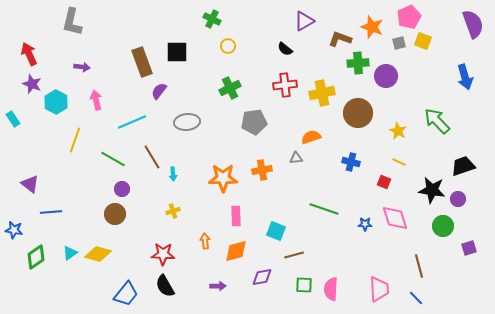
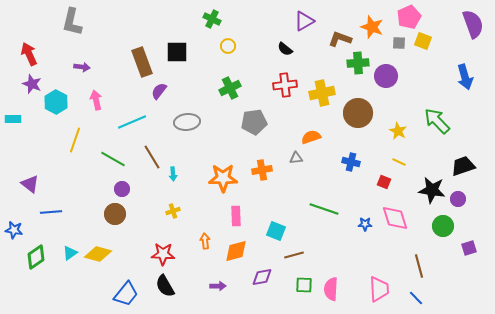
gray square at (399, 43): rotated 16 degrees clockwise
cyan rectangle at (13, 119): rotated 56 degrees counterclockwise
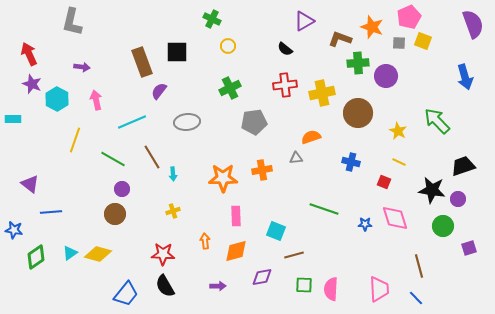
cyan hexagon at (56, 102): moved 1 px right, 3 px up
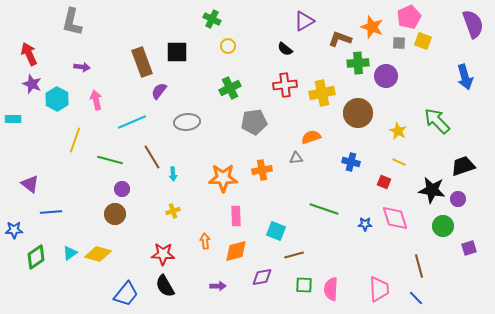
green line at (113, 159): moved 3 px left, 1 px down; rotated 15 degrees counterclockwise
blue star at (14, 230): rotated 12 degrees counterclockwise
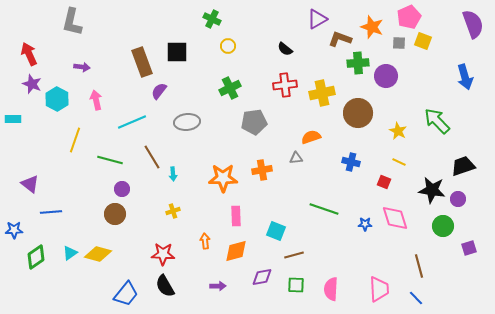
purple triangle at (304, 21): moved 13 px right, 2 px up
green square at (304, 285): moved 8 px left
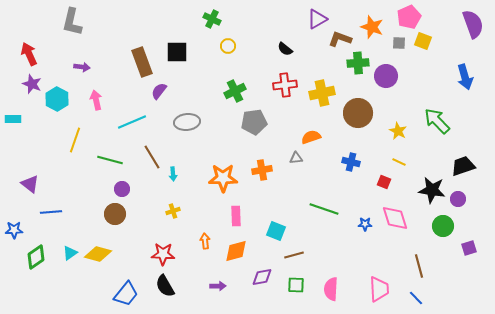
green cross at (230, 88): moved 5 px right, 3 px down
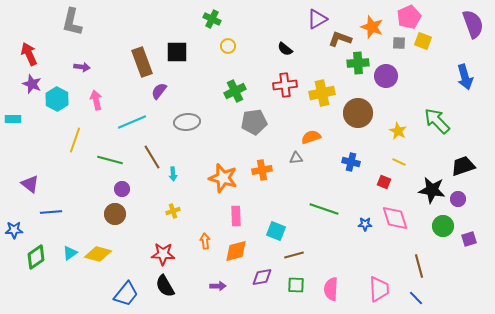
orange star at (223, 178): rotated 16 degrees clockwise
purple square at (469, 248): moved 9 px up
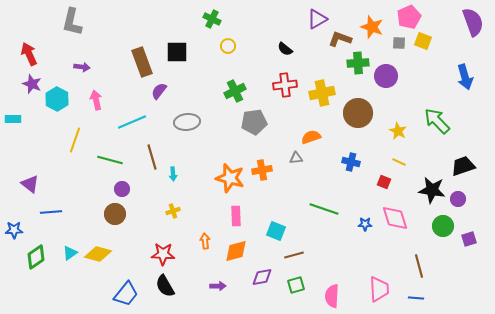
purple semicircle at (473, 24): moved 2 px up
brown line at (152, 157): rotated 15 degrees clockwise
orange star at (223, 178): moved 7 px right
green square at (296, 285): rotated 18 degrees counterclockwise
pink semicircle at (331, 289): moved 1 px right, 7 px down
blue line at (416, 298): rotated 42 degrees counterclockwise
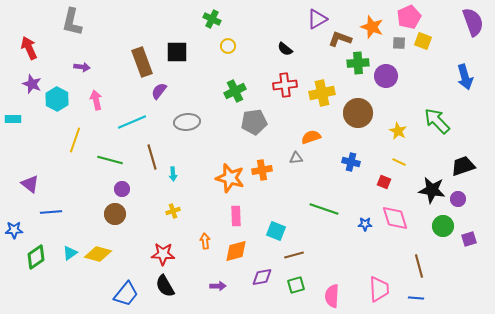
red arrow at (29, 54): moved 6 px up
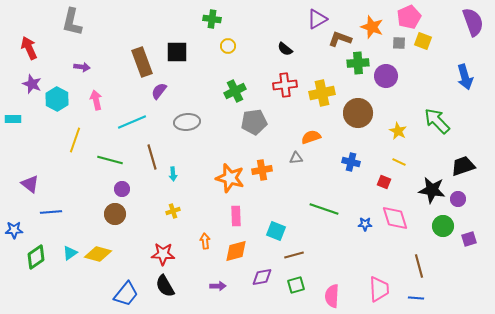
green cross at (212, 19): rotated 18 degrees counterclockwise
